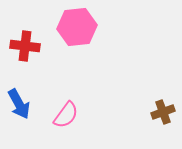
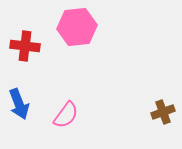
blue arrow: rotated 8 degrees clockwise
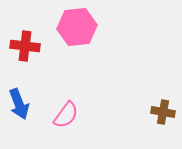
brown cross: rotated 30 degrees clockwise
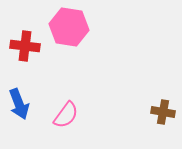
pink hexagon: moved 8 px left; rotated 15 degrees clockwise
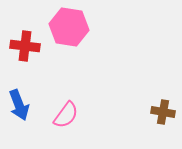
blue arrow: moved 1 px down
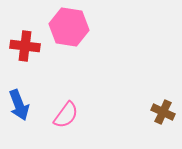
brown cross: rotated 15 degrees clockwise
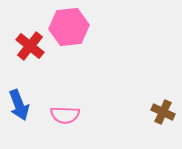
pink hexagon: rotated 15 degrees counterclockwise
red cross: moved 5 px right; rotated 32 degrees clockwise
pink semicircle: moved 1 px left; rotated 56 degrees clockwise
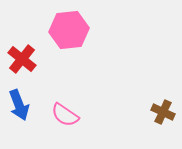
pink hexagon: moved 3 px down
red cross: moved 8 px left, 13 px down
pink semicircle: rotated 32 degrees clockwise
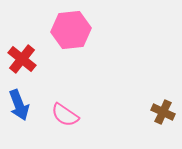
pink hexagon: moved 2 px right
